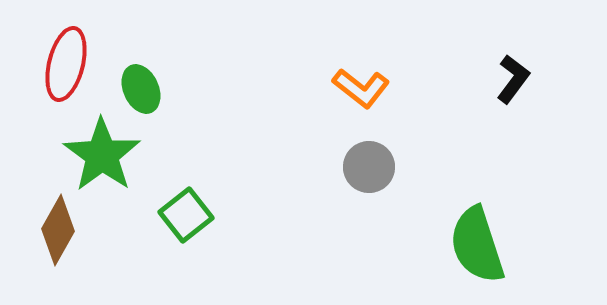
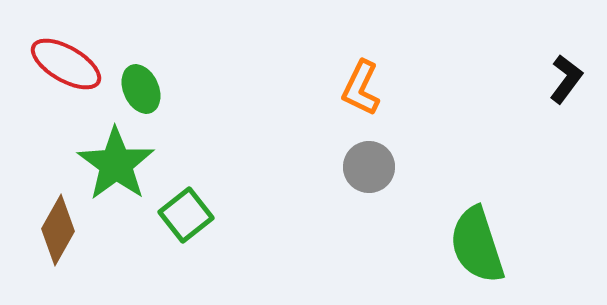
red ellipse: rotated 74 degrees counterclockwise
black L-shape: moved 53 px right
orange L-shape: rotated 78 degrees clockwise
green star: moved 14 px right, 9 px down
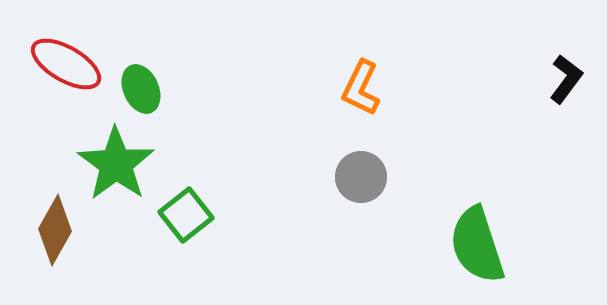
gray circle: moved 8 px left, 10 px down
brown diamond: moved 3 px left
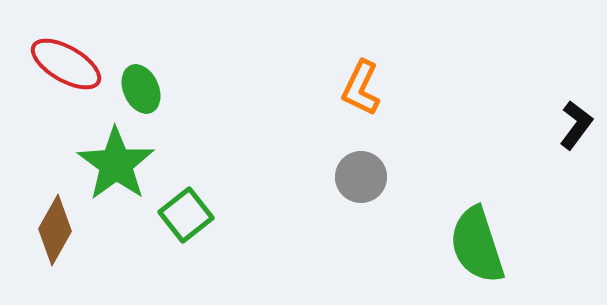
black L-shape: moved 10 px right, 46 px down
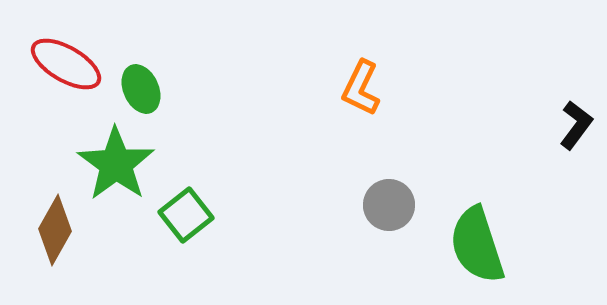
gray circle: moved 28 px right, 28 px down
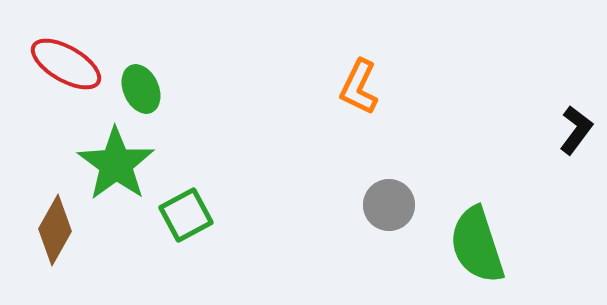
orange L-shape: moved 2 px left, 1 px up
black L-shape: moved 5 px down
green square: rotated 10 degrees clockwise
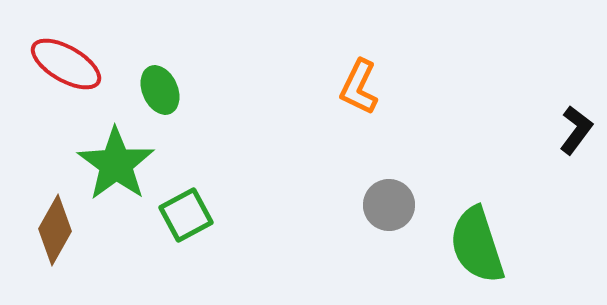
green ellipse: moved 19 px right, 1 px down
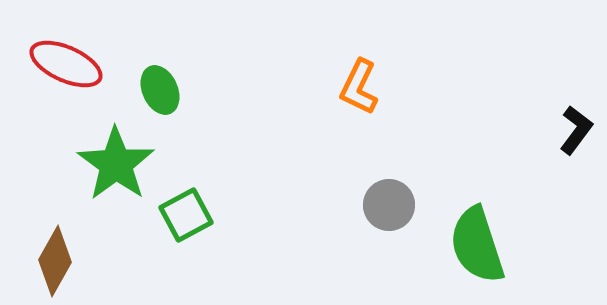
red ellipse: rotated 6 degrees counterclockwise
brown diamond: moved 31 px down
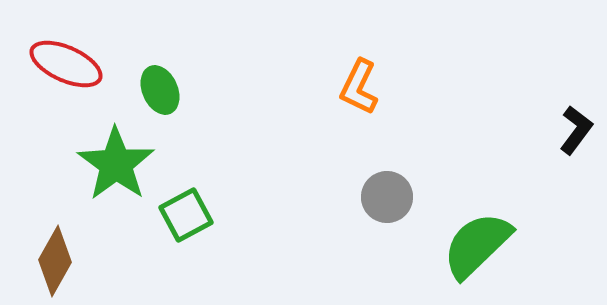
gray circle: moved 2 px left, 8 px up
green semicircle: rotated 64 degrees clockwise
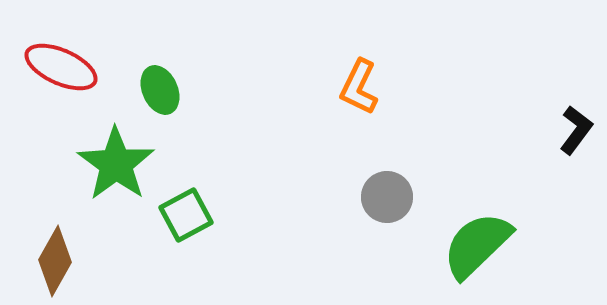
red ellipse: moved 5 px left, 3 px down
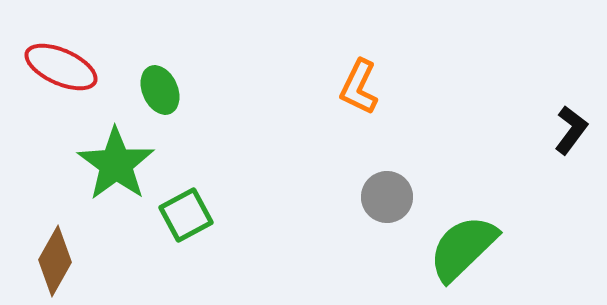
black L-shape: moved 5 px left
green semicircle: moved 14 px left, 3 px down
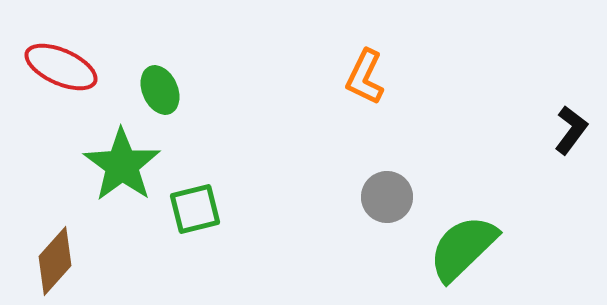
orange L-shape: moved 6 px right, 10 px up
green star: moved 6 px right, 1 px down
green square: moved 9 px right, 6 px up; rotated 14 degrees clockwise
brown diamond: rotated 12 degrees clockwise
